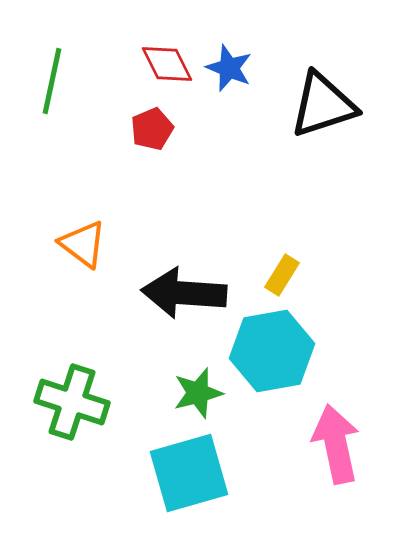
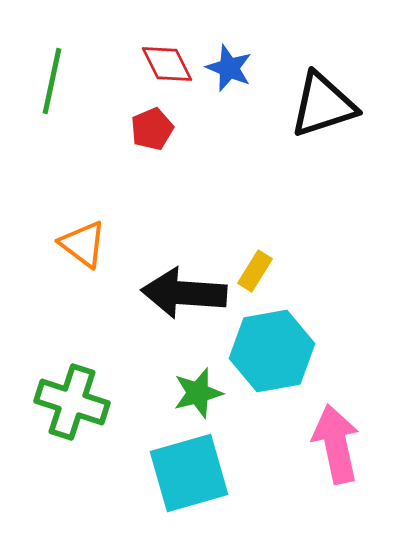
yellow rectangle: moved 27 px left, 4 px up
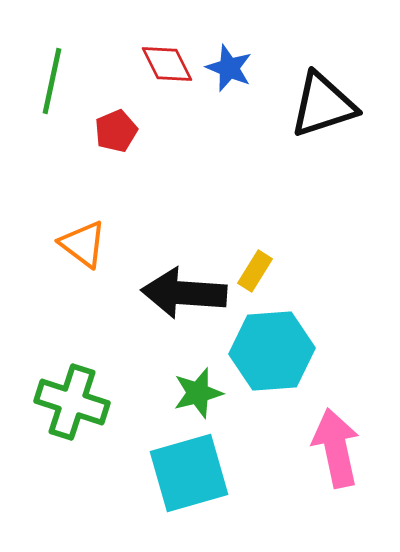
red pentagon: moved 36 px left, 2 px down
cyan hexagon: rotated 6 degrees clockwise
pink arrow: moved 4 px down
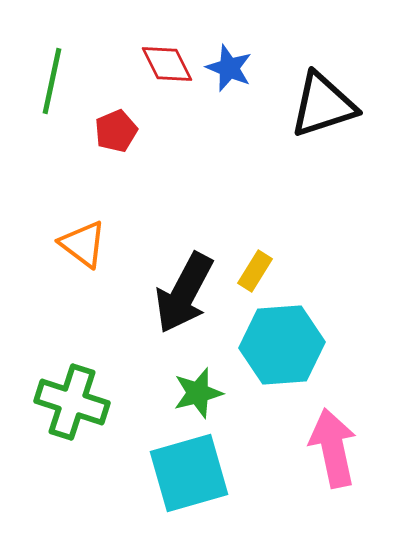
black arrow: rotated 66 degrees counterclockwise
cyan hexagon: moved 10 px right, 6 px up
pink arrow: moved 3 px left
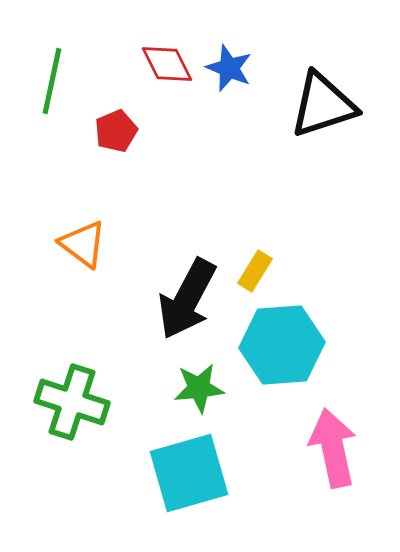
black arrow: moved 3 px right, 6 px down
green star: moved 1 px right, 5 px up; rotated 9 degrees clockwise
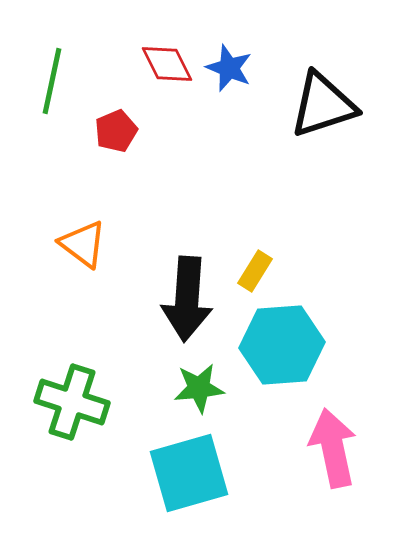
black arrow: rotated 24 degrees counterclockwise
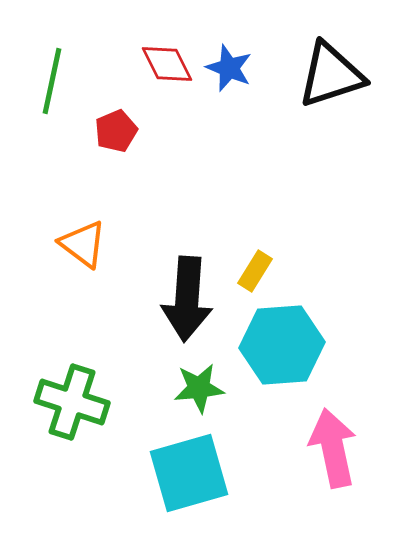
black triangle: moved 8 px right, 30 px up
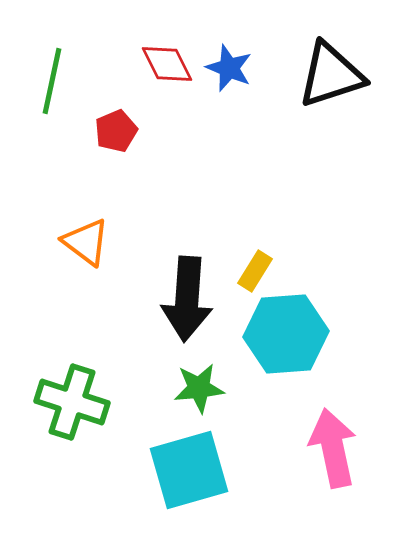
orange triangle: moved 3 px right, 2 px up
cyan hexagon: moved 4 px right, 11 px up
cyan square: moved 3 px up
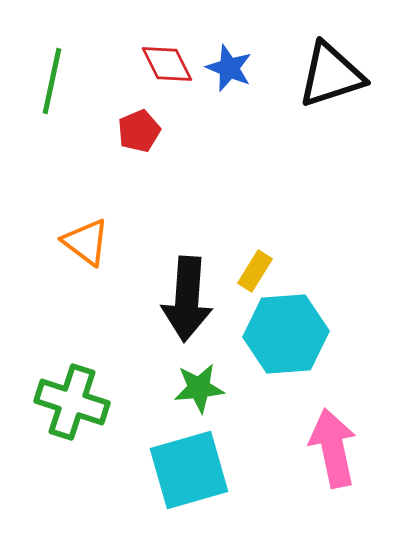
red pentagon: moved 23 px right
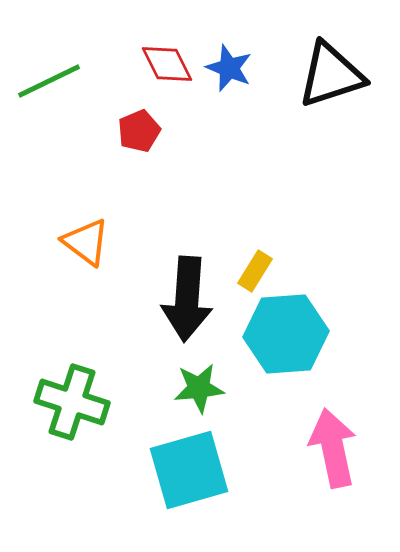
green line: moved 3 px left; rotated 52 degrees clockwise
